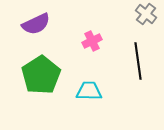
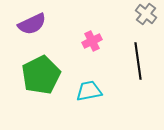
purple semicircle: moved 4 px left
green pentagon: rotated 6 degrees clockwise
cyan trapezoid: rotated 12 degrees counterclockwise
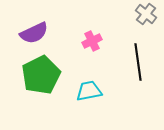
purple semicircle: moved 2 px right, 9 px down
black line: moved 1 px down
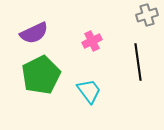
gray cross: moved 1 px right, 1 px down; rotated 35 degrees clockwise
cyan trapezoid: rotated 64 degrees clockwise
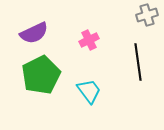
pink cross: moved 3 px left, 1 px up
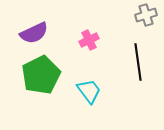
gray cross: moved 1 px left
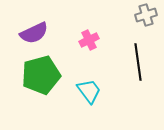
green pentagon: rotated 12 degrees clockwise
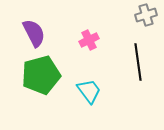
purple semicircle: rotated 92 degrees counterclockwise
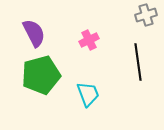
cyan trapezoid: moved 1 px left, 3 px down; rotated 16 degrees clockwise
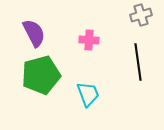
gray cross: moved 5 px left
pink cross: rotated 30 degrees clockwise
